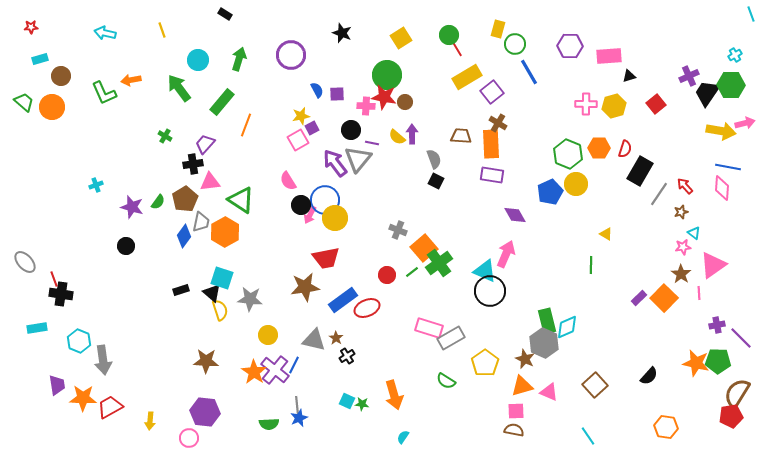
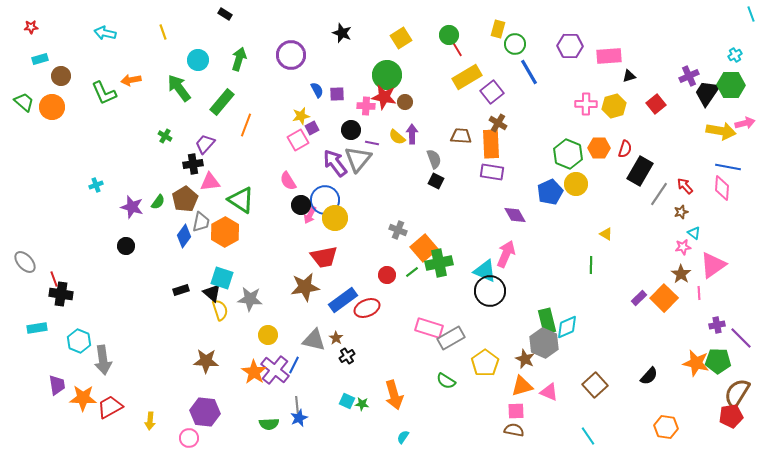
yellow line at (162, 30): moved 1 px right, 2 px down
purple rectangle at (492, 175): moved 3 px up
red trapezoid at (326, 258): moved 2 px left, 1 px up
green cross at (439, 263): rotated 24 degrees clockwise
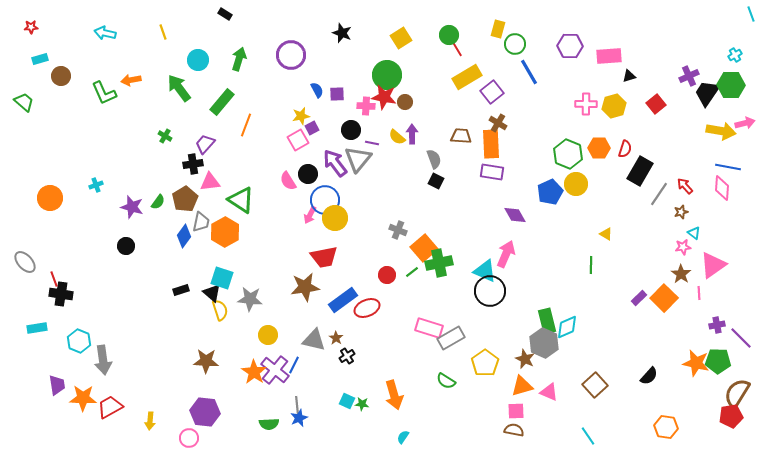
orange circle at (52, 107): moved 2 px left, 91 px down
black circle at (301, 205): moved 7 px right, 31 px up
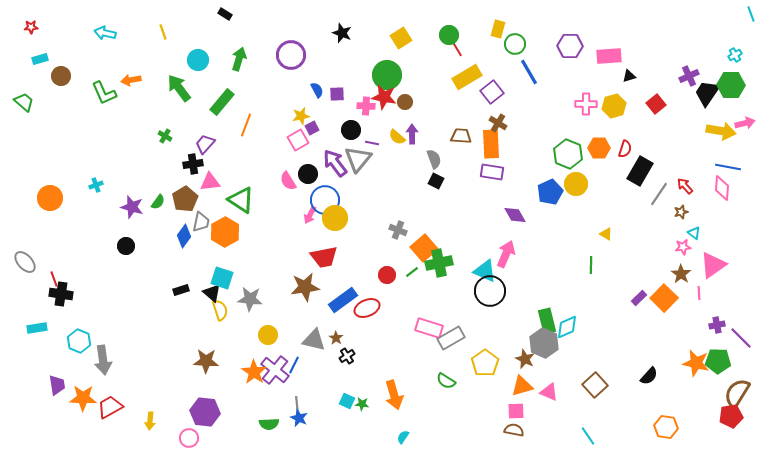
blue star at (299, 418): rotated 24 degrees counterclockwise
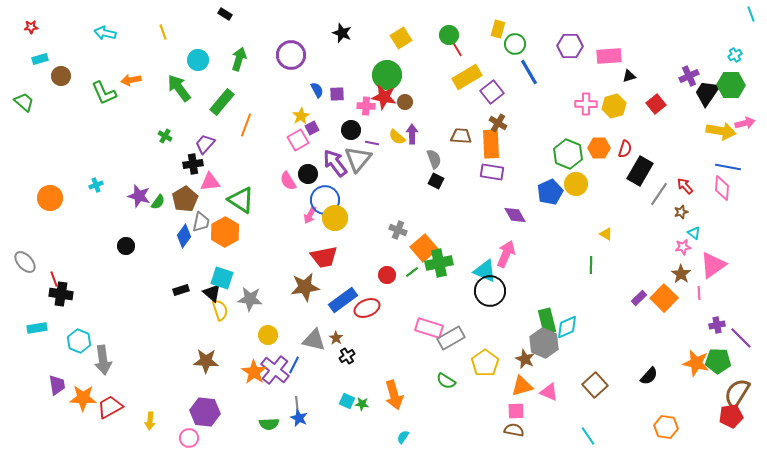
yellow star at (301, 116): rotated 18 degrees counterclockwise
purple star at (132, 207): moved 7 px right, 11 px up
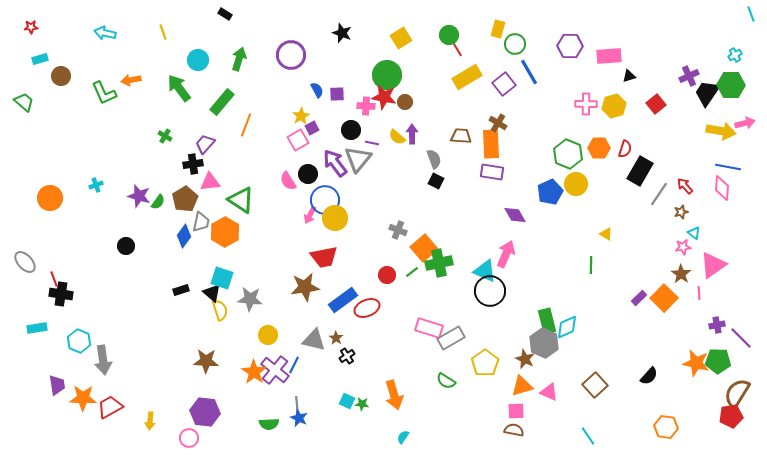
purple square at (492, 92): moved 12 px right, 8 px up
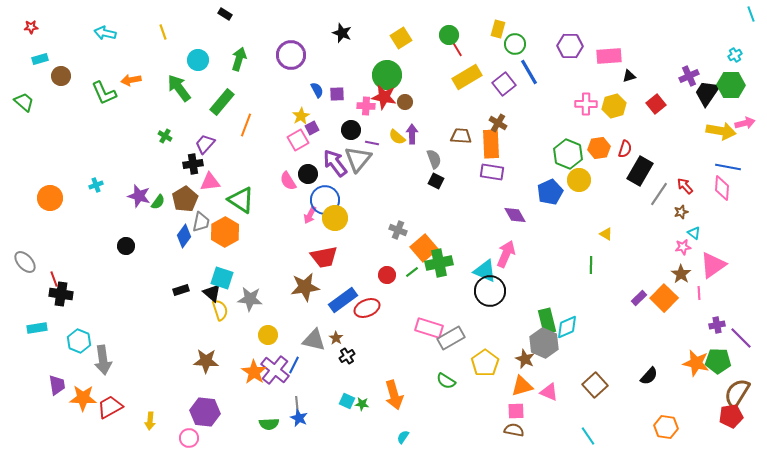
orange hexagon at (599, 148): rotated 10 degrees counterclockwise
yellow circle at (576, 184): moved 3 px right, 4 px up
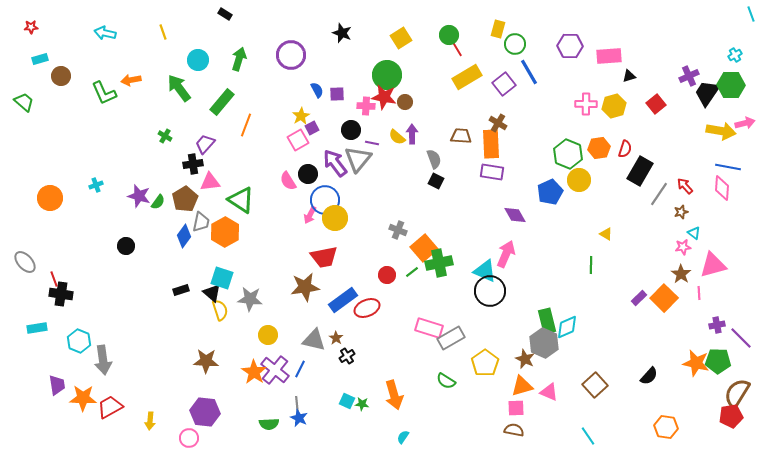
pink triangle at (713, 265): rotated 20 degrees clockwise
blue line at (294, 365): moved 6 px right, 4 px down
pink square at (516, 411): moved 3 px up
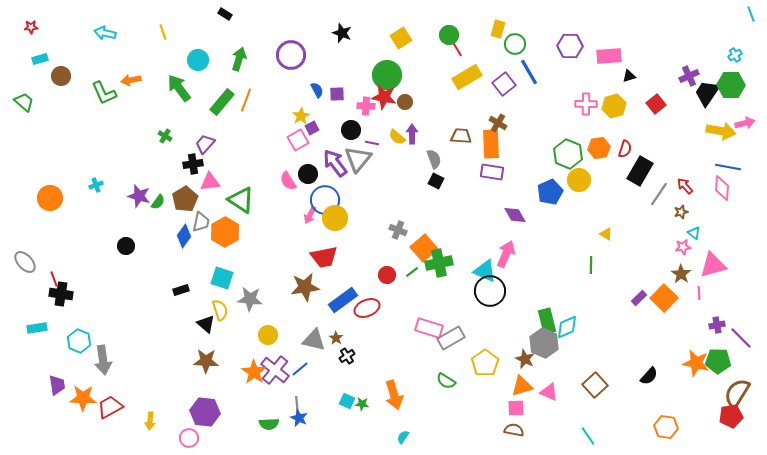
orange line at (246, 125): moved 25 px up
black triangle at (212, 293): moved 6 px left, 31 px down
blue line at (300, 369): rotated 24 degrees clockwise
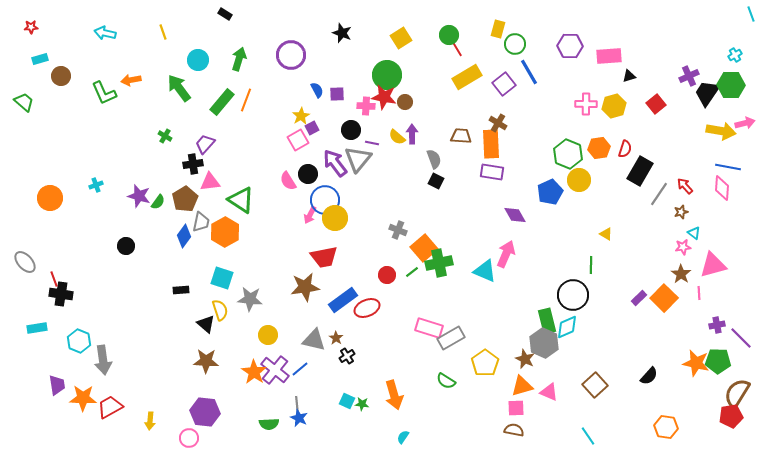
black rectangle at (181, 290): rotated 14 degrees clockwise
black circle at (490, 291): moved 83 px right, 4 px down
